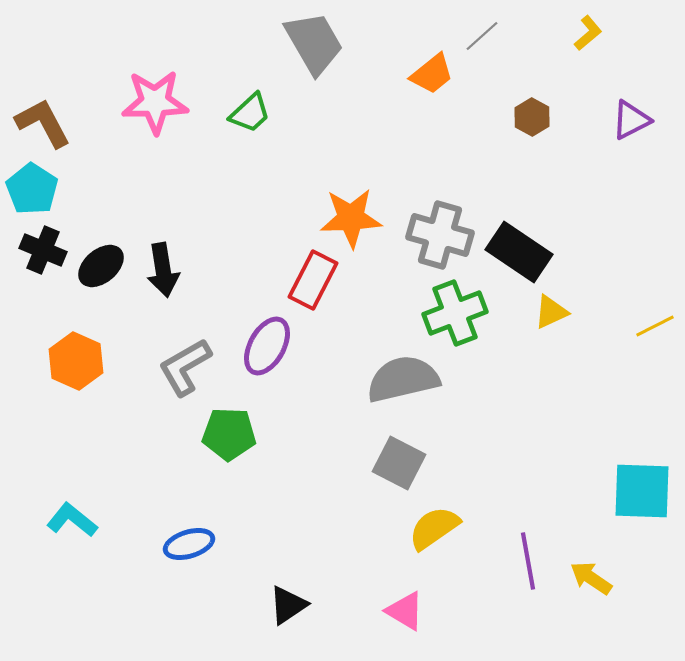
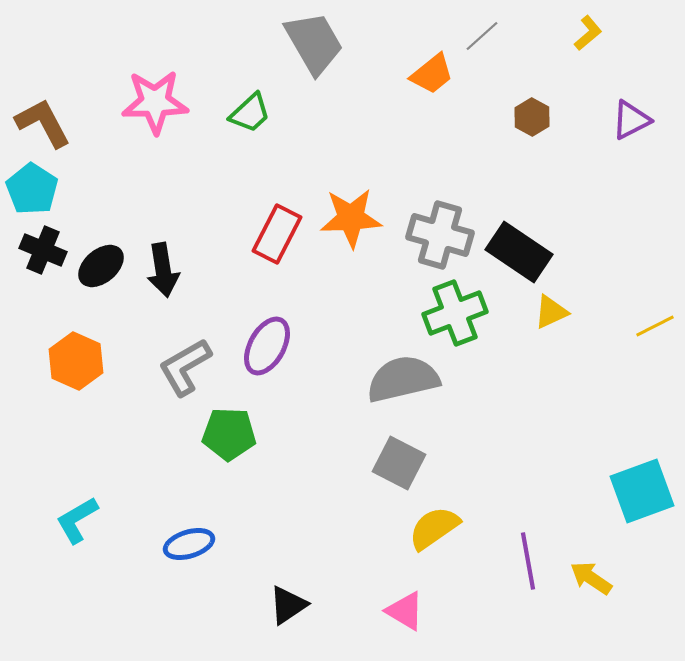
red rectangle: moved 36 px left, 46 px up
cyan square: rotated 22 degrees counterclockwise
cyan L-shape: moved 5 px right; rotated 69 degrees counterclockwise
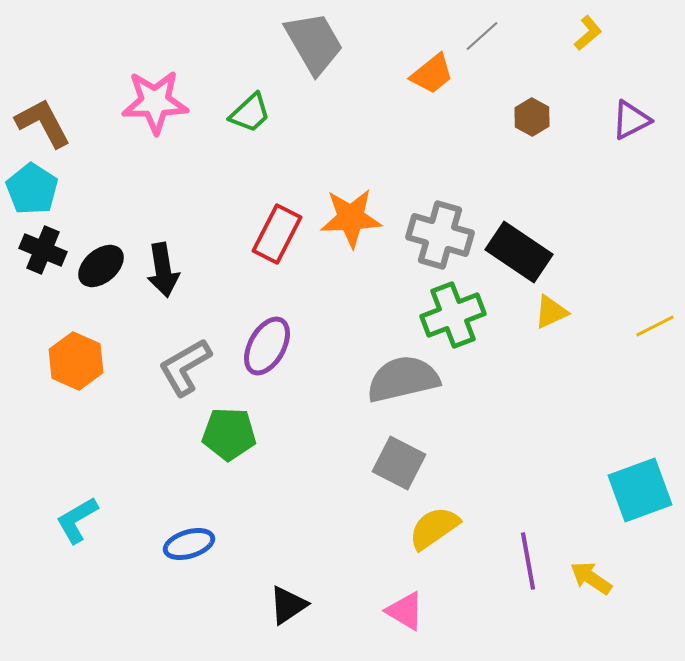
green cross: moved 2 px left, 2 px down
cyan square: moved 2 px left, 1 px up
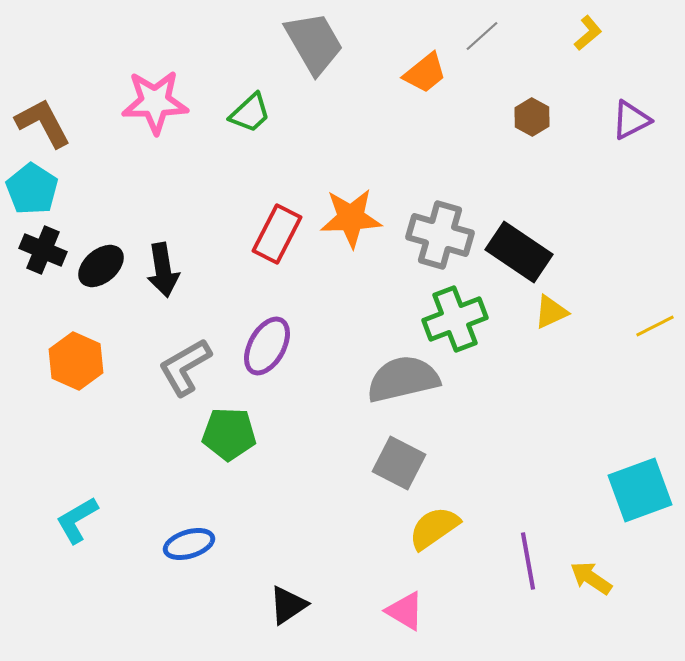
orange trapezoid: moved 7 px left, 1 px up
green cross: moved 2 px right, 4 px down
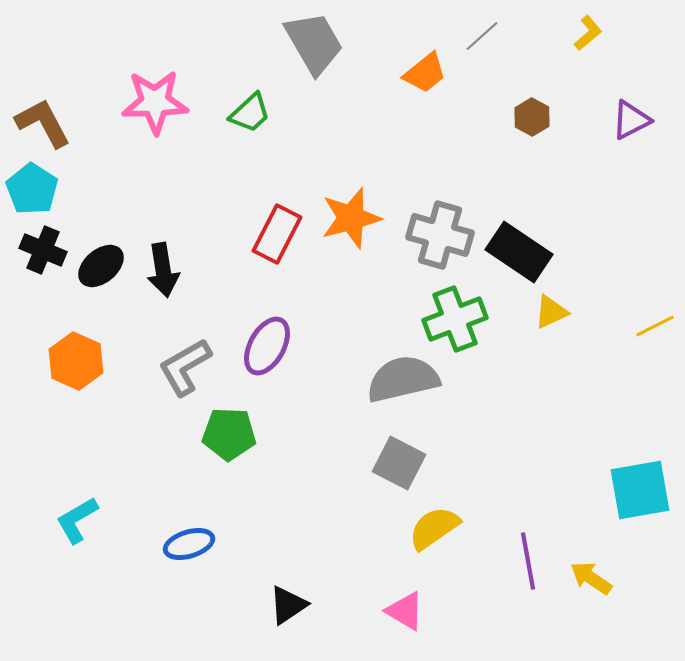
orange star: rotated 12 degrees counterclockwise
cyan square: rotated 10 degrees clockwise
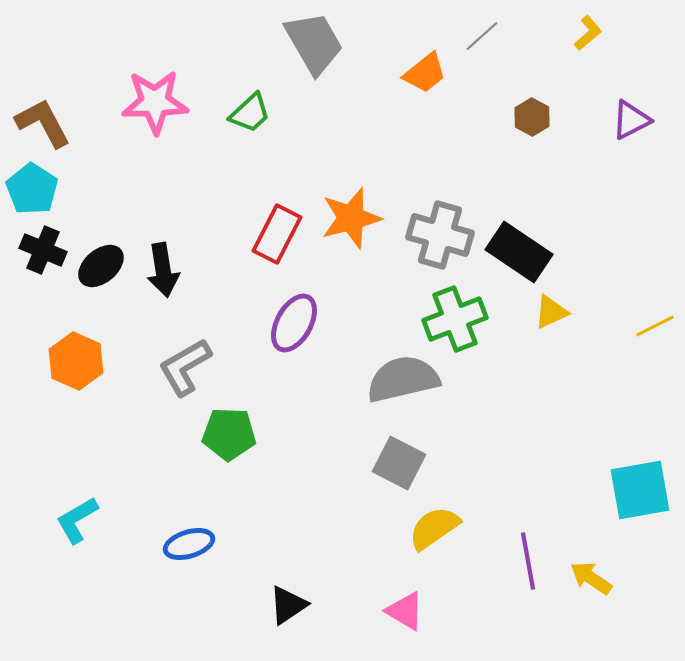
purple ellipse: moved 27 px right, 23 px up
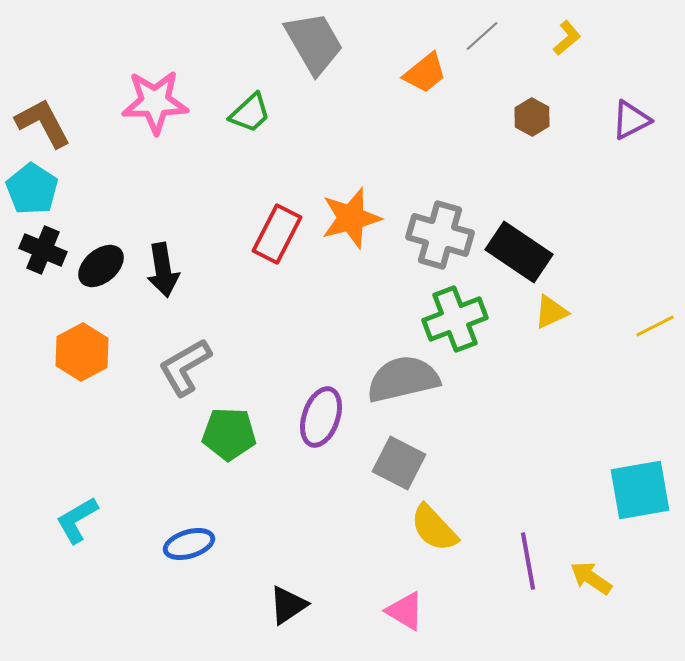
yellow L-shape: moved 21 px left, 5 px down
purple ellipse: moved 27 px right, 94 px down; rotated 10 degrees counterclockwise
orange hexagon: moved 6 px right, 9 px up; rotated 8 degrees clockwise
yellow semicircle: rotated 98 degrees counterclockwise
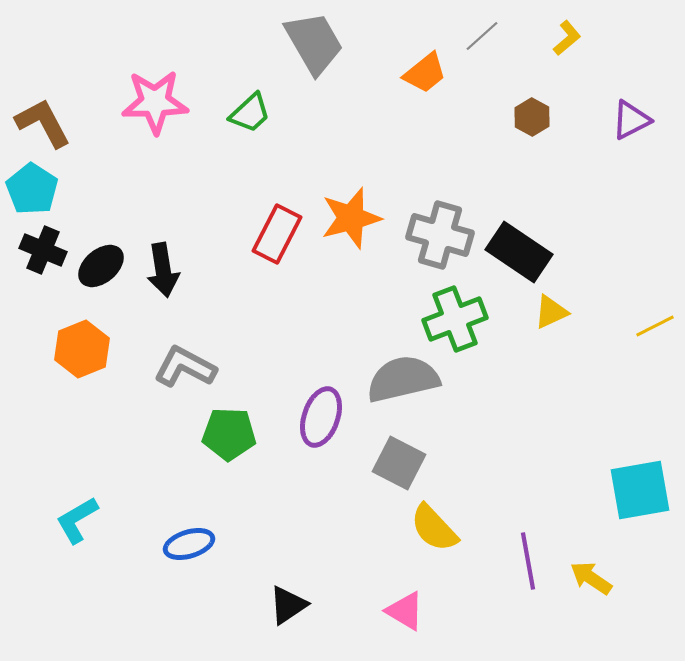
orange hexagon: moved 3 px up; rotated 6 degrees clockwise
gray L-shape: rotated 58 degrees clockwise
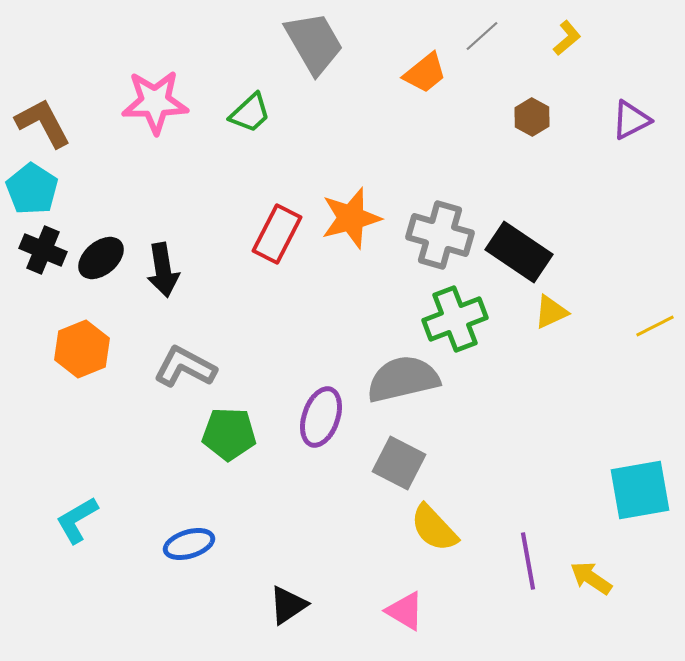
black ellipse: moved 8 px up
